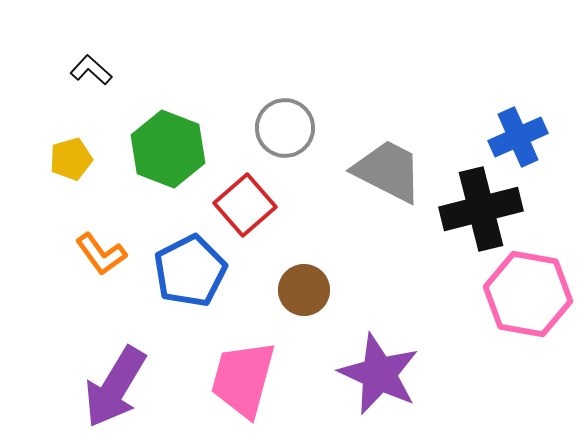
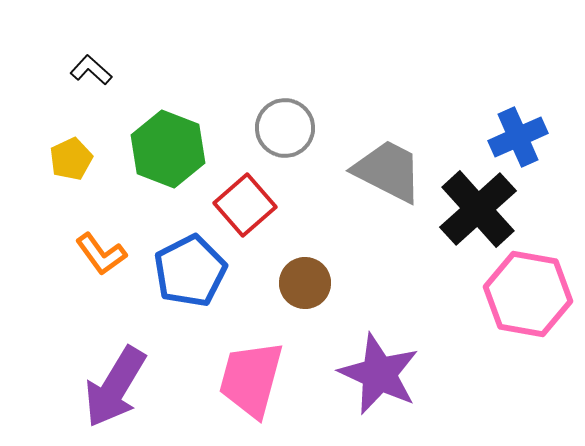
yellow pentagon: rotated 9 degrees counterclockwise
black cross: moved 3 px left; rotated 28 degrees counterclockwise
brown circle: moved 1 px right, 7 px up
pink trapezoid: moved 8 px right
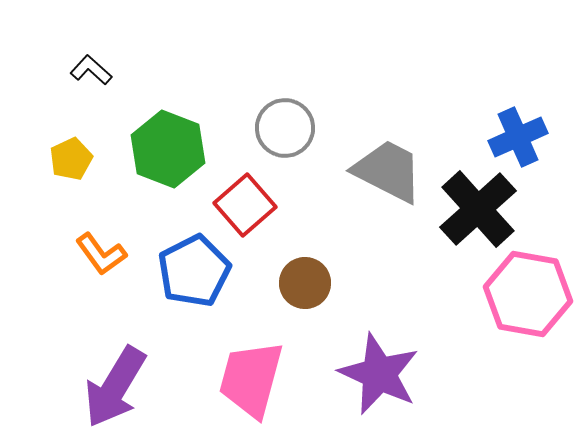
blue pentagon: moved 4 px right
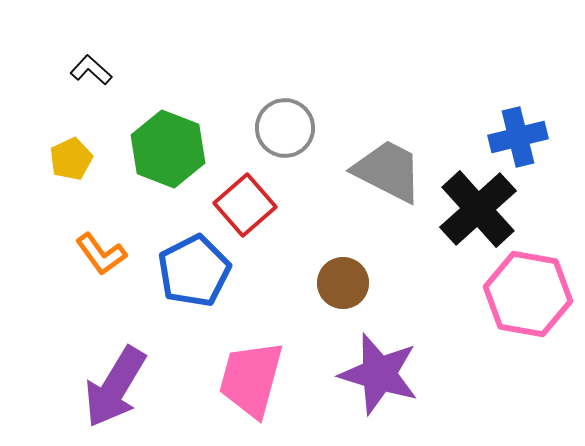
blue cross: rotated 10 degrees clockwise
brown circle: moved 38 px right
purple star: rotated 8 degrees counterclockwise
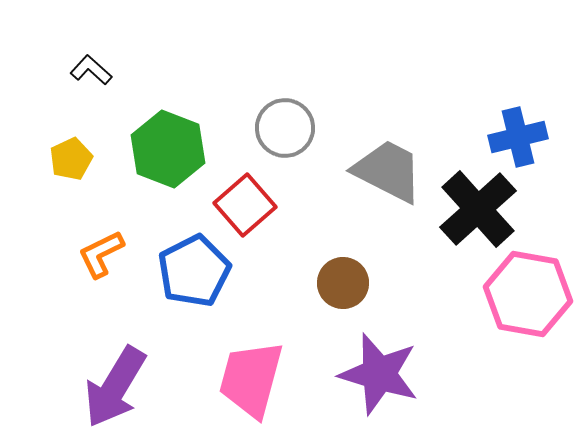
orange L-shape: rotated 100 degrees clockwise
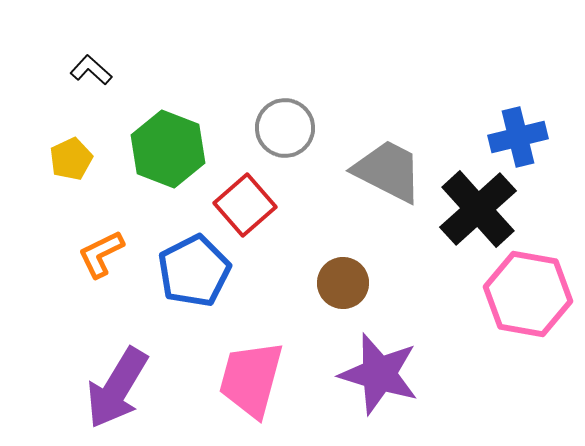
purple arrow: moved 2 px right, 1 px down
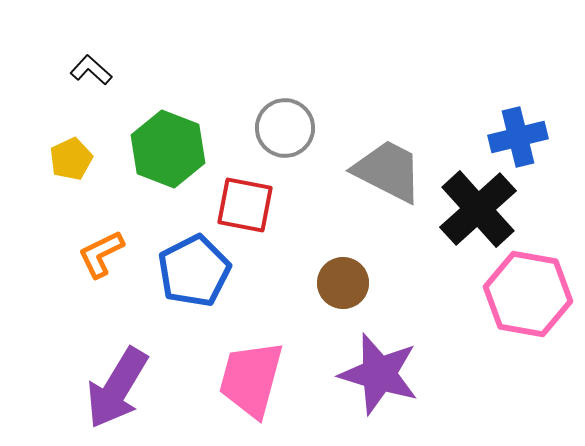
red square: rotated 38 degrees counterclockwise
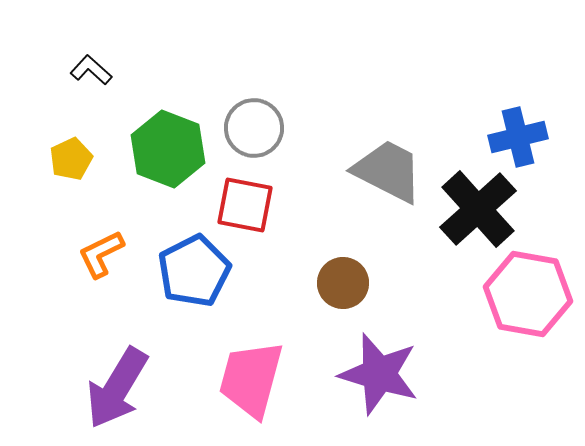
gray circle: moved 31 px left
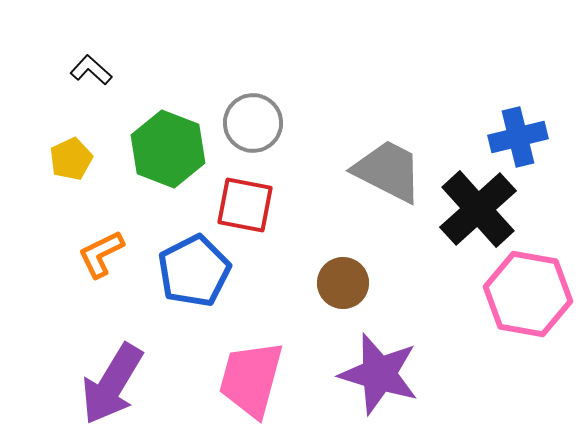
gray circle: moved 1 px left, 5 px up
purple arrow: moved 5 px left, 4 px up
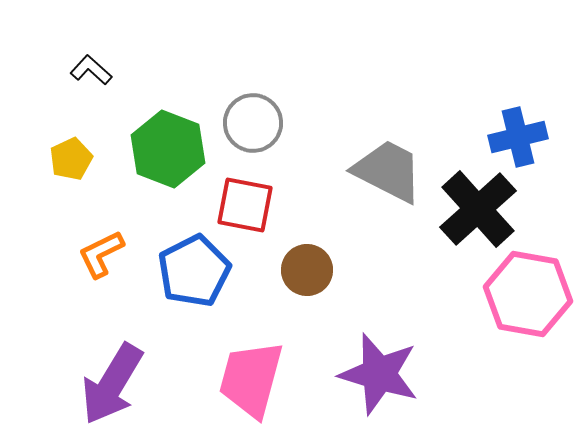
brown circle: moved 36 px left, 13 px up
